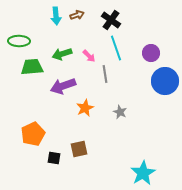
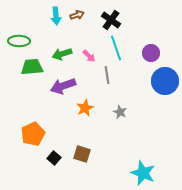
gray line: moved 2 px right, 1 px down
brown square: moved 3 px right, 5 px down; rotated 30 degrees clockwise
black square: rotated 32 degrees clockwise
cyan star: rotated 20 degrees counterclockwise
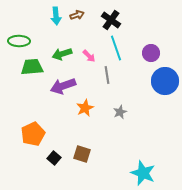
gray star: rotated 24 degrees clockwise
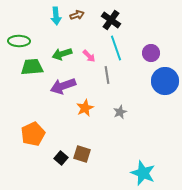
black square: moved 7 px right
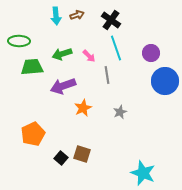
orange star: moved 2 px left
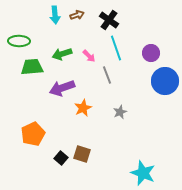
cyan arrow: moved 1 px left, 1 px up
black cross: moved 2 px left
gray line: rotated 12 degrees counterclockwise
purple arrow: moved 1 px left, 2 px down
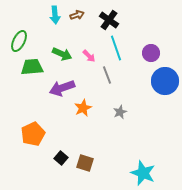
green ellipse: rotated 65 degrees counterclockwise
green arrow: rotated 138 degrees counterclockwise
brown square: moved 3 px right, 9 px down
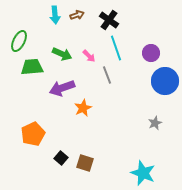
gray star: moved 35 px right, 11 px down
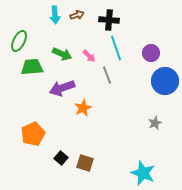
black cross: rotated 30 degrees counterclockwise
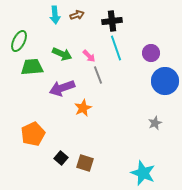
black cross: moved 3 px right, 1 px down; rotated 12 degrees counterclockwise
gray line: moved 9 px left
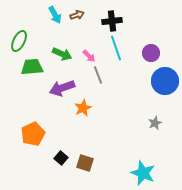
cyan arrow: rotated 24 degrees counterclockwise
